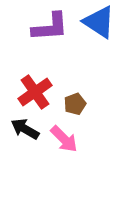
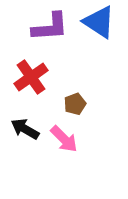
red cross: moved 4 px left, 15 px up
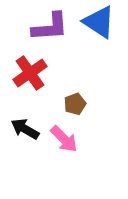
red cross: moved 1 px left, 4 px up
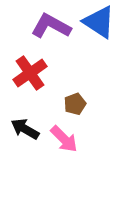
purple L-shape: moved 1 px right, 1 px up; rotated 147 degrees counterclockwise
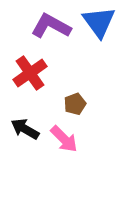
blue triangle: rotated 21 degrees clockwise
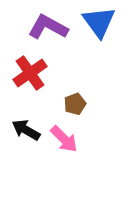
purple L-shape: moved 3 px left, 1 px down
black arrow: moved 1 px right, 1 px down
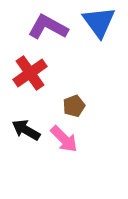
brown pentagon: moved 1 px left, 2 px down
